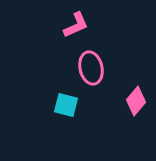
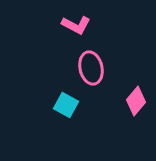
pink L-shape: rotated 52 degrees clockwise
cyan square: rotated 15 degrees clockwise
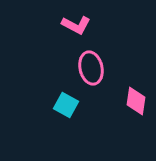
pink diamond: rotated 32 degrees counterclockwise
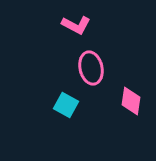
pink diamond: moved 5 px left
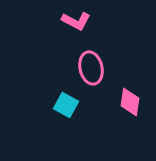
pink L-shape: moved 4 px up
pink diamond: moved 1 px left, 1 px down
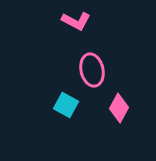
pink ellipse: moved 1 px right, 2 px down
pink diamond: moved 11 px left, 6 px down; rotated 20 degrees clockwise
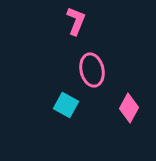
pink L-shape: rotated 96 degrees counterclockwise
pink diamond: moved 10 px right
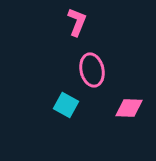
pink L-shape: moved 1 px right, 1 px down
pink diamond: rotated 64 degrees clockwise
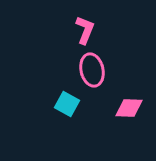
pink L-shape: moved 8 px right, 8 px down
cyan square: moved 1 px right, 1 px up
